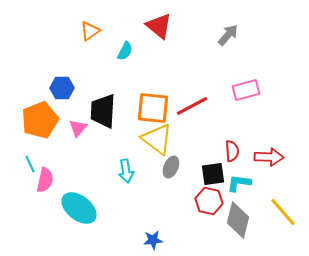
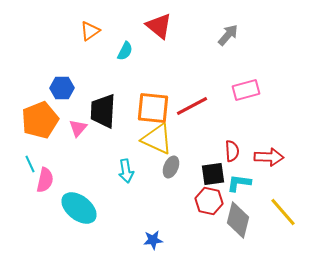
yellow triangle: rotated 12 degrees counterclockwise
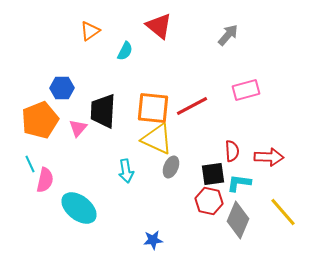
gray diamond: rotated 9 degrees clockwise
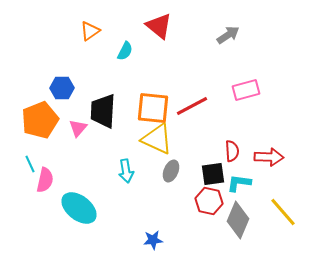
gray arrow: rotated 15 degrees clockwise
gray ellipse: moved 4 px down
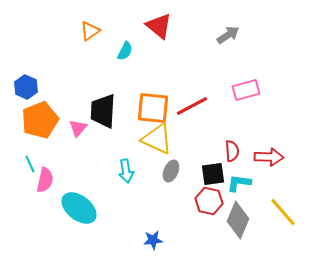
blue hexagon: moved 36 px left, 1 px up; rotated 25 degrees clockwise
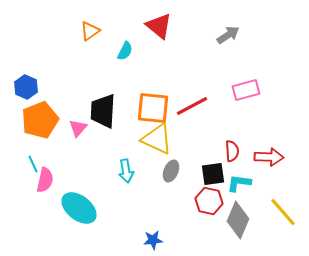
cyan line: moved 3 px right
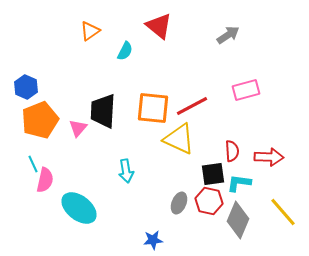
yellow triangle: moved 22 px right
gray ellipse: moved 8 px right, 32 px down
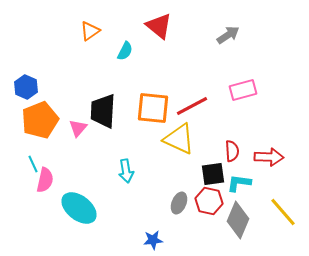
pink rectangle: moved 3 px left
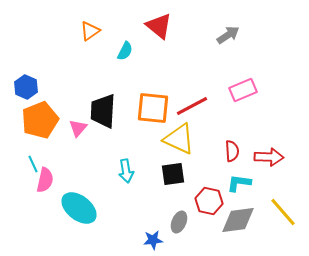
pink rectangle: rotated 8 degrees counterclockwise
black square: moved 40 px left
gray ellipse: moved 19 px down
gray diamond: rotated 60 degrees clockwise
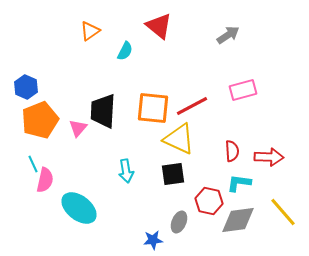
pink rectangle: rotated 8 degrees clockwise
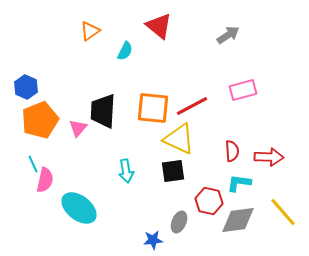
black square: moved 3 px up
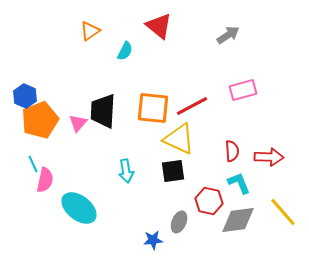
blue hexagon: moved 1 px left, 9 px down
pink triangle: moved 5 px up
cyan L-shape: rotated 60 degrees clockwise
